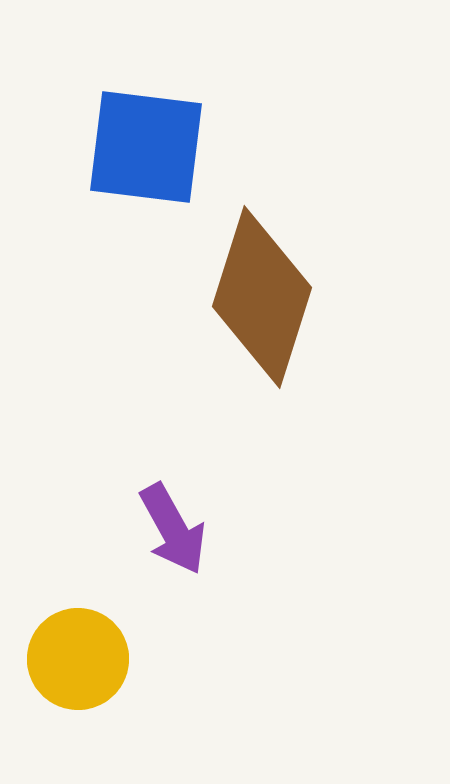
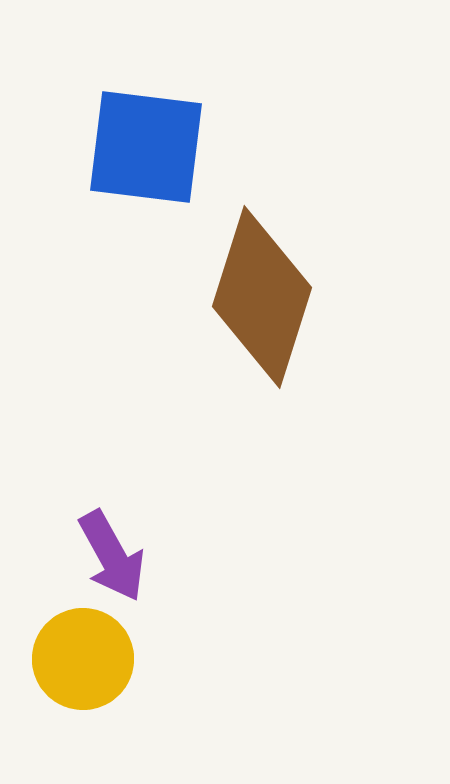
purple arrow: moved 61 px left, 27 px down
yellow circle: moved 5 px right
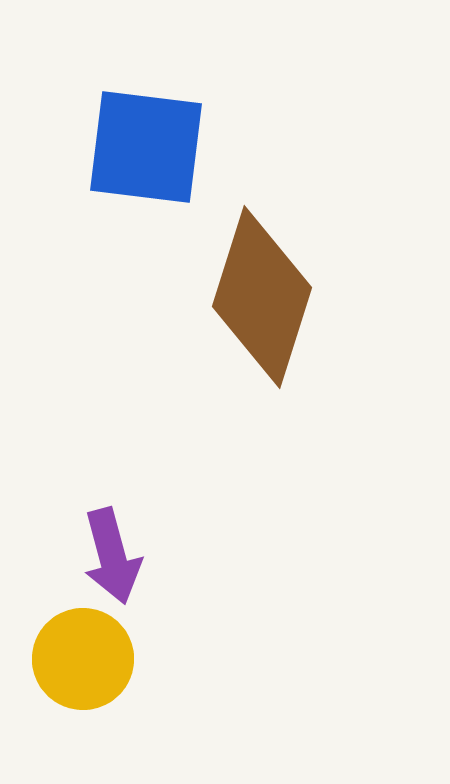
purple arrow: rotated 14 degrees clockwise
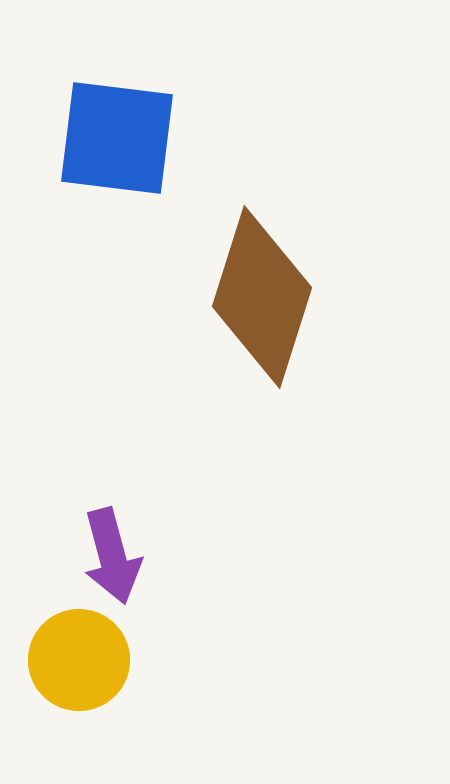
blue square: moved 29 px left, 9 px up
yellow circle: moved 4 px left, 1 px down
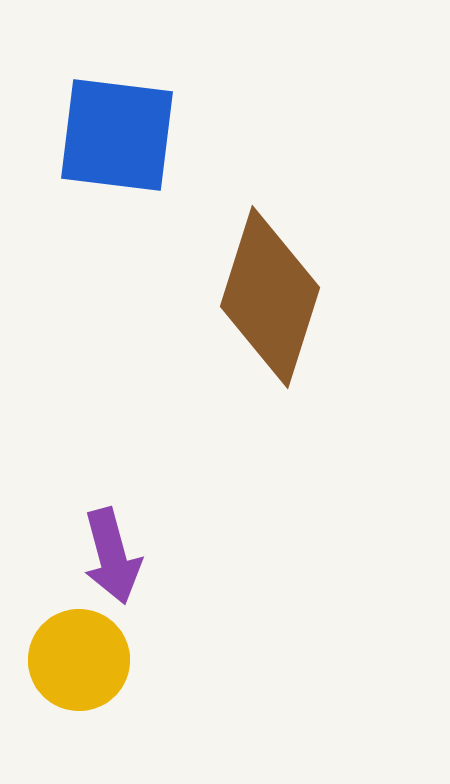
blue square: moved 3 px up
brown diamond: moved 8 px right
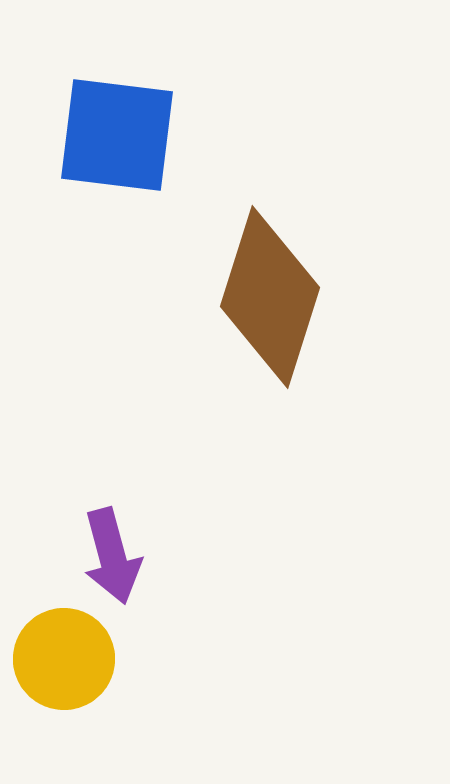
yellow circle: moved 15 px left, 1 px up
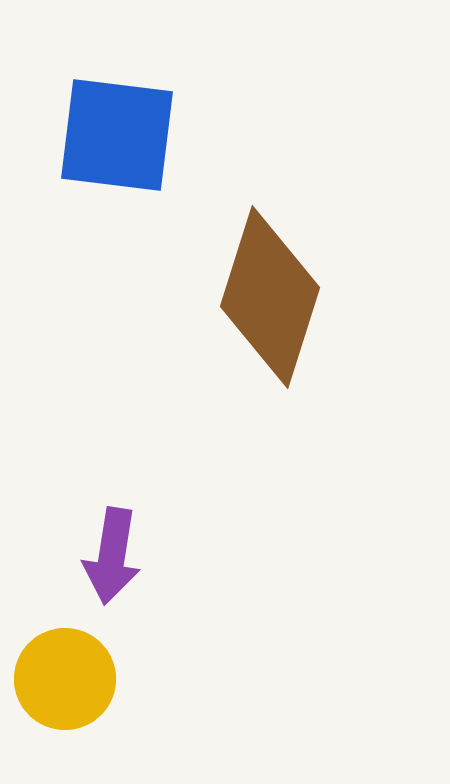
purple arrow: rotated 24 degrees clockwise
yellow circle: moved 1 px right, 20 px down
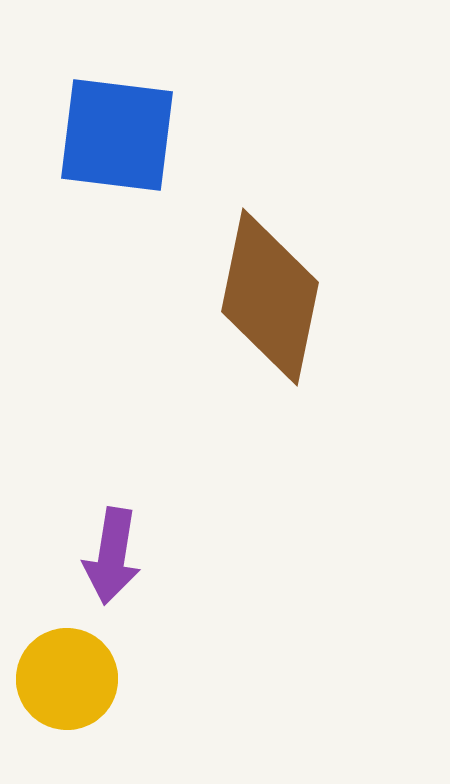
brown diamond: rotated 6 degrees counterclockwise
yellow circle: moved 2 px right
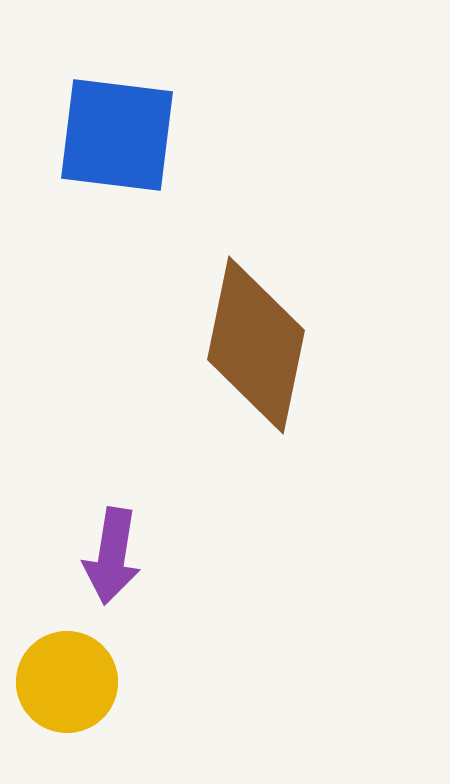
brown diamond: moved 14 px left, 48 px down
yellow circle: moved 3 px down
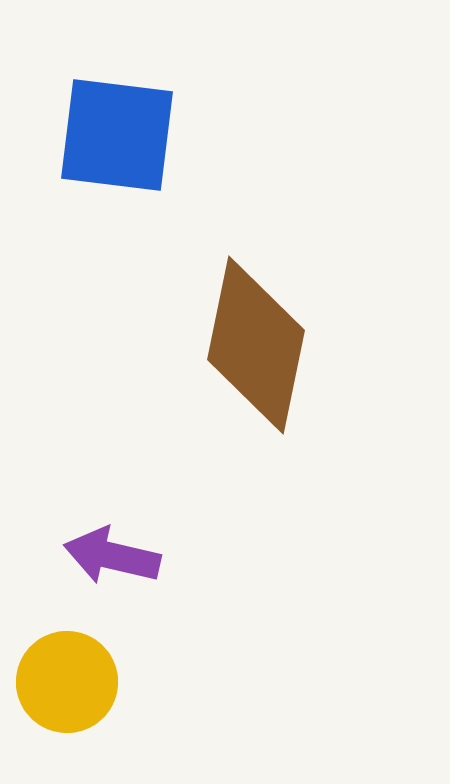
purple arrow: rotated 94 degrees clockwise
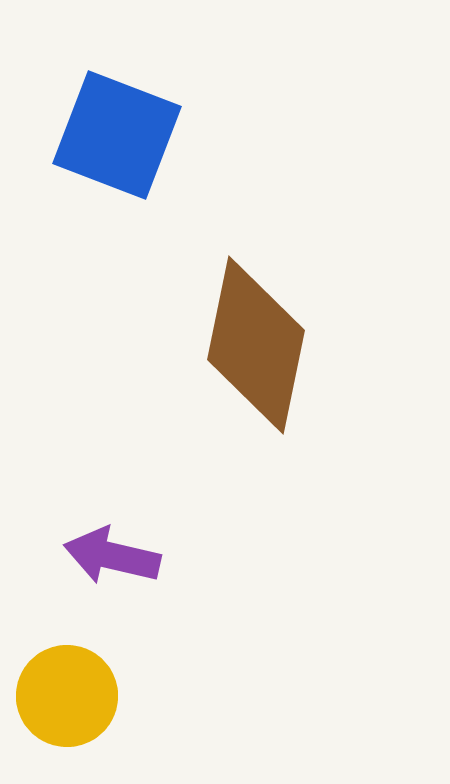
blue square: rotated 14 degrees clockwise
yellow circle: moved 14 px down
